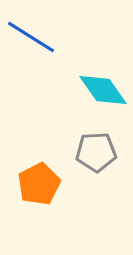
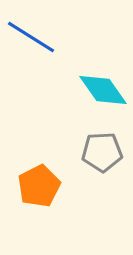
gray pentagon: moved 6 px right
orange pentagon: moved 2 px down
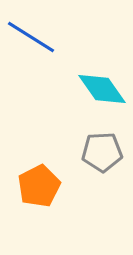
cyan diamond: moved 1 px left, 1 px up
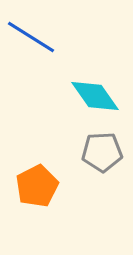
cyan diamond: moved 7 px left, 7 px down
orange pentagon: moved 2 px left
